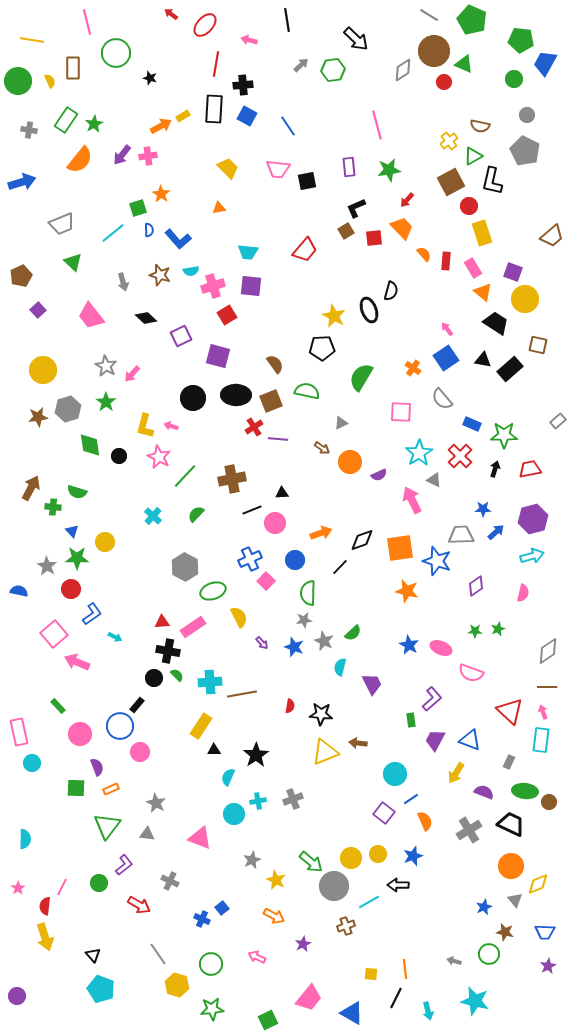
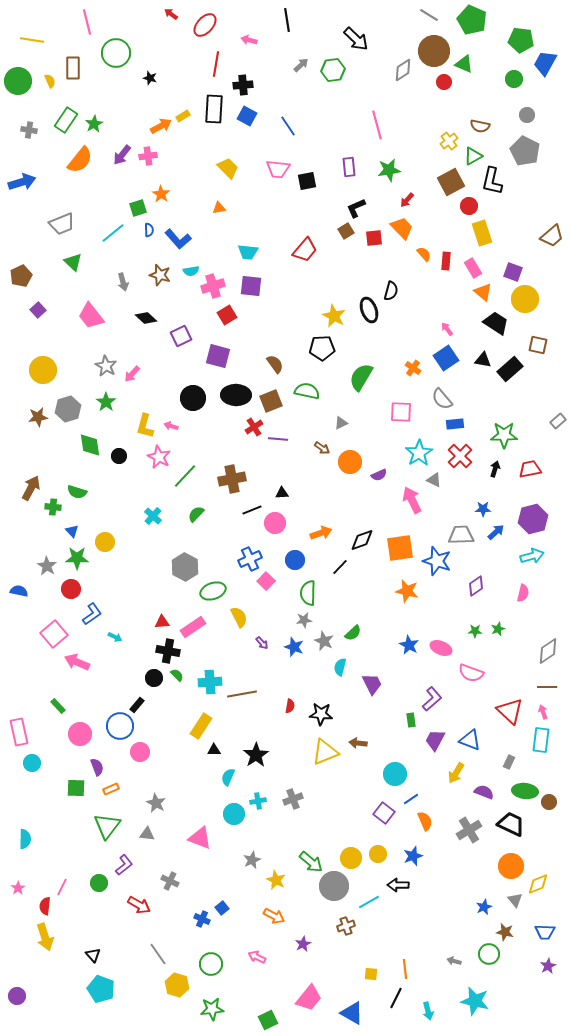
blue rectangle at (472, 424): moved 17 px left; rotated 30 degrees counterclockwise
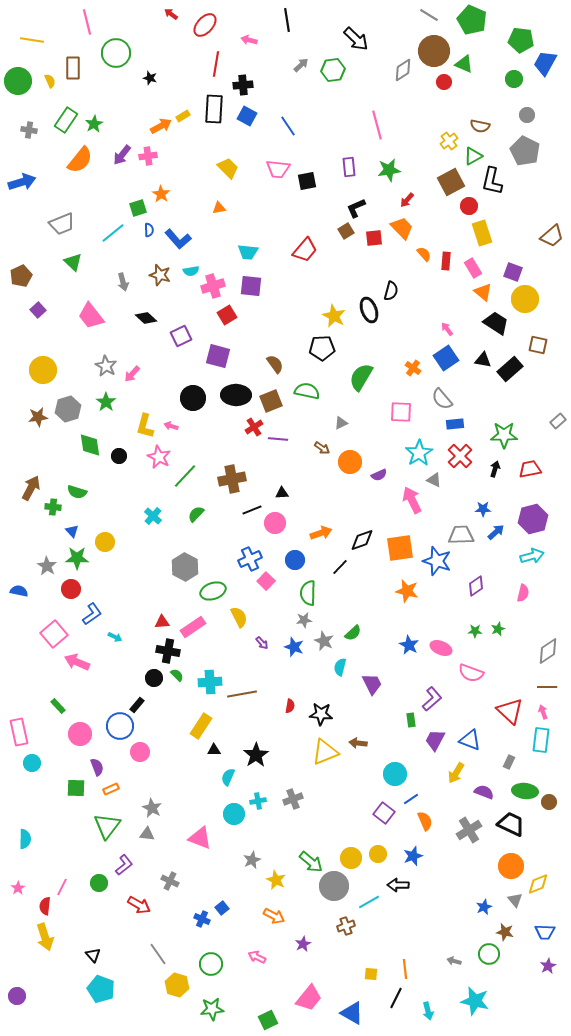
gray star at (156, 803): moved 4 px left, 5 px down
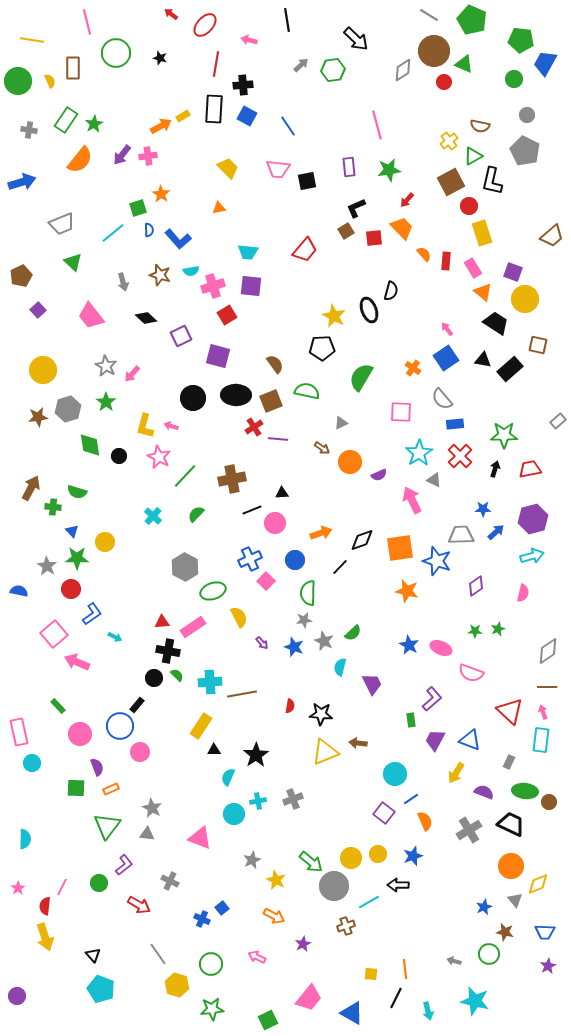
black star at (150, 78): moved 10 px right, 20 px up
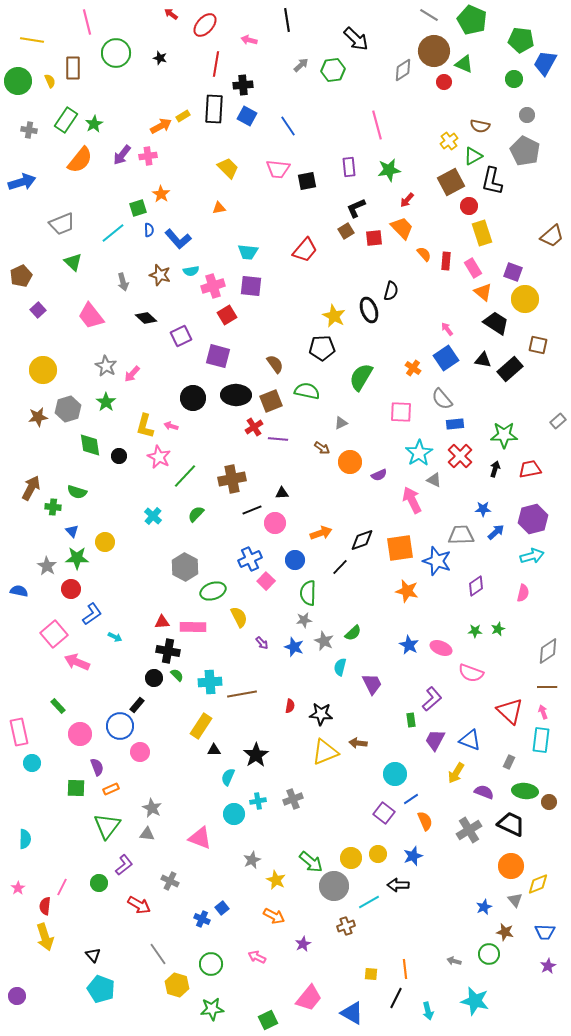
pink rectangle at (193, 627): rotated 35 degrees clockwise
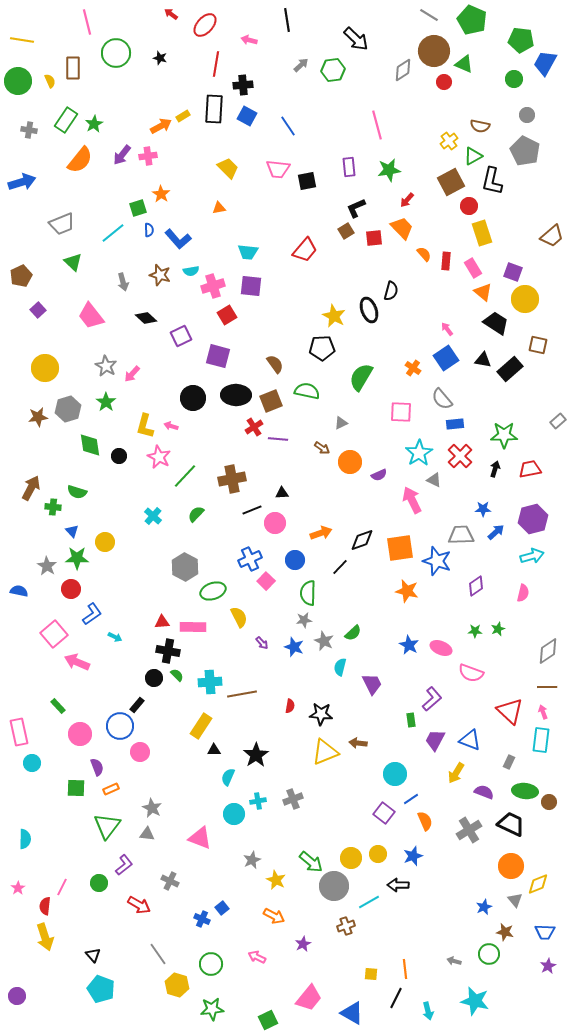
yellow line at (32, 40): moved 10 px left
yellow circle at (43, 370): moved 2 px right, 2 px up
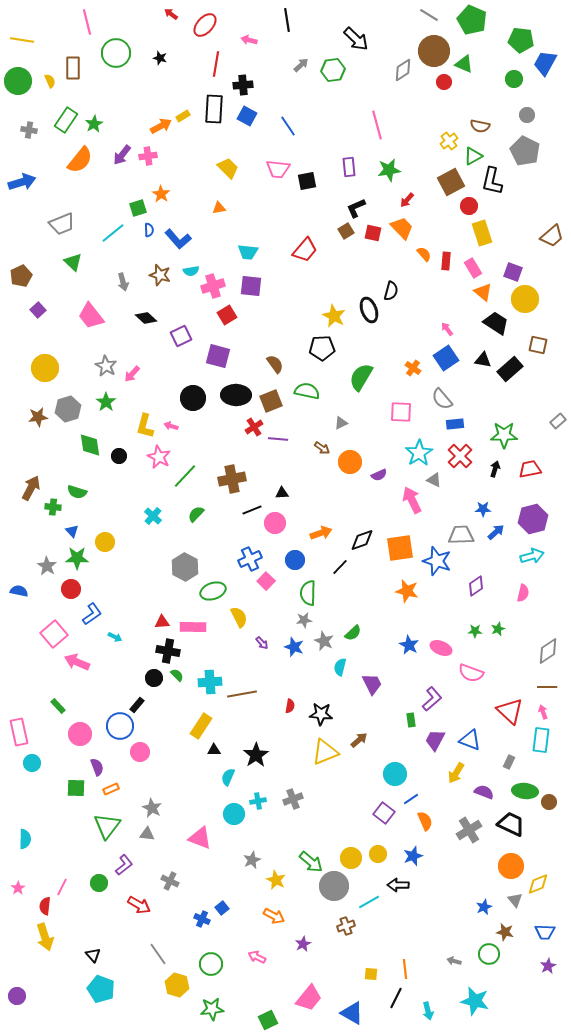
red square at (374, 238): moved 1 px left, 5 px up; rotated 18 degrees clockwise
brown arrow at (358, 743): moved 1 px right, 3 px up; rotated 132 degrees clockwise
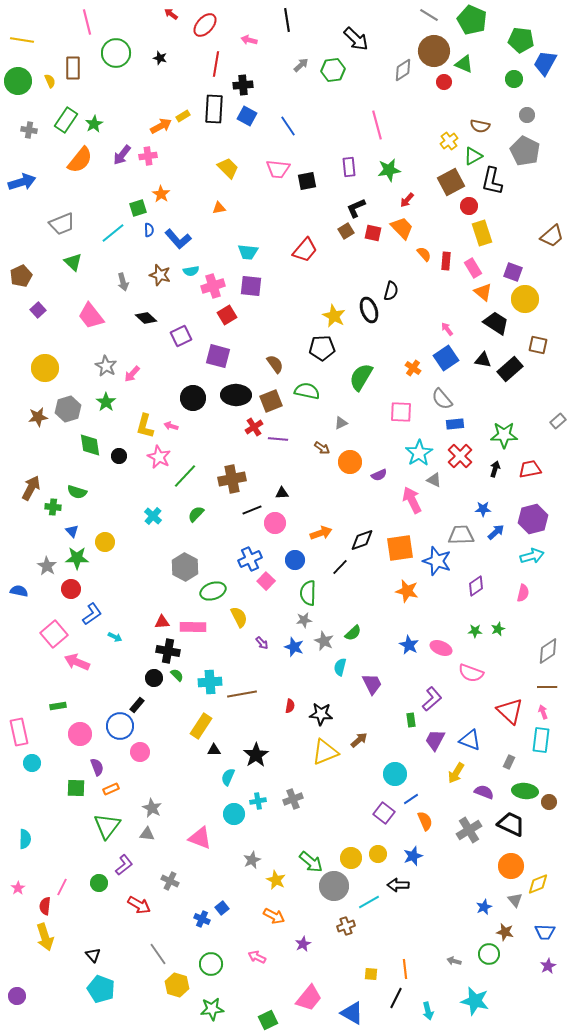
green rectangle at (58, 706): rotated 56 degrees counterclockwise
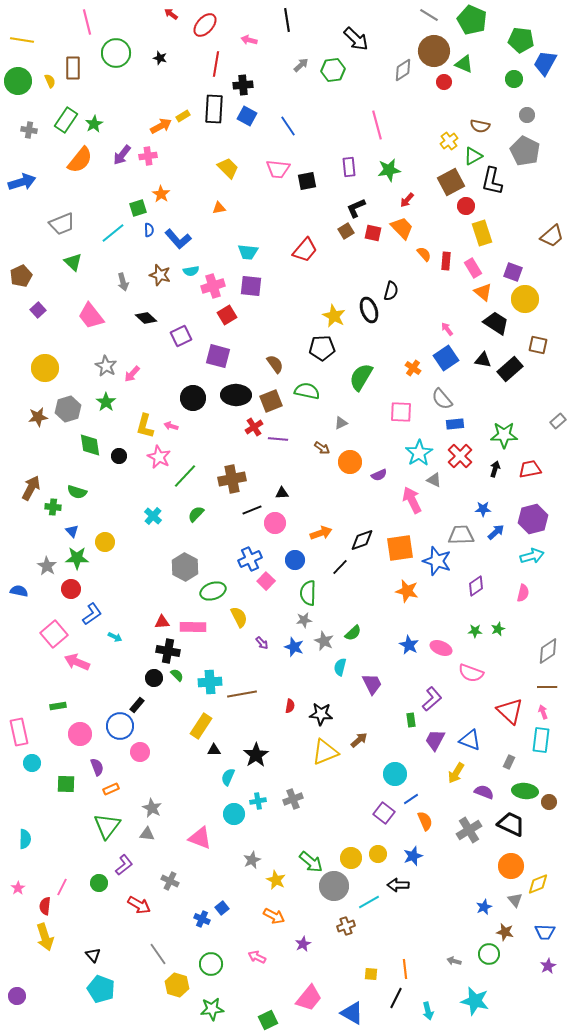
red circle at (469, 206): moved 3 px left
green square at (76, 788): moved 10 px left, 4 px up
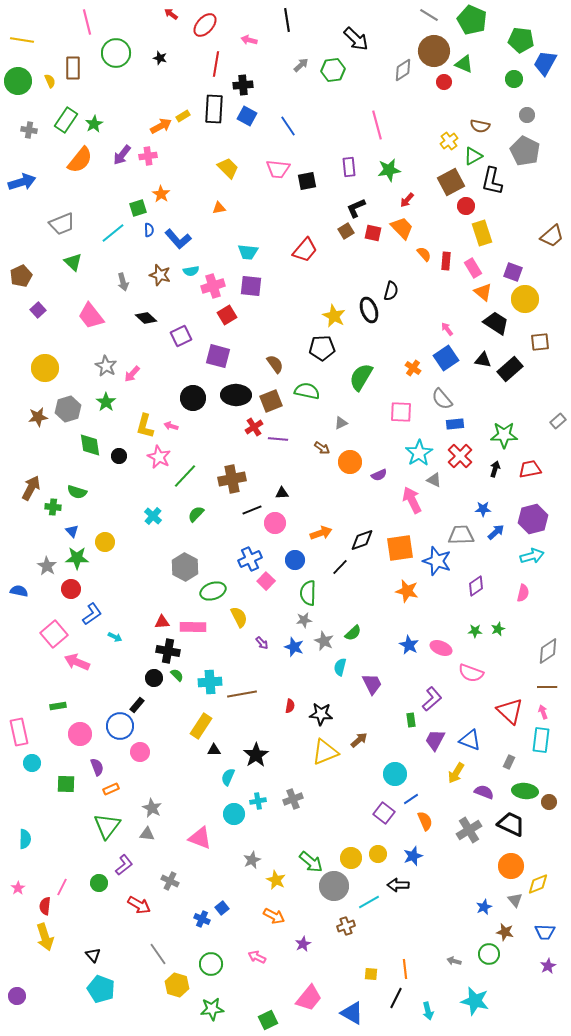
brown square at (538, 345): moved 2 px right, 3 px up; rotated 18 degrees counterclockwise
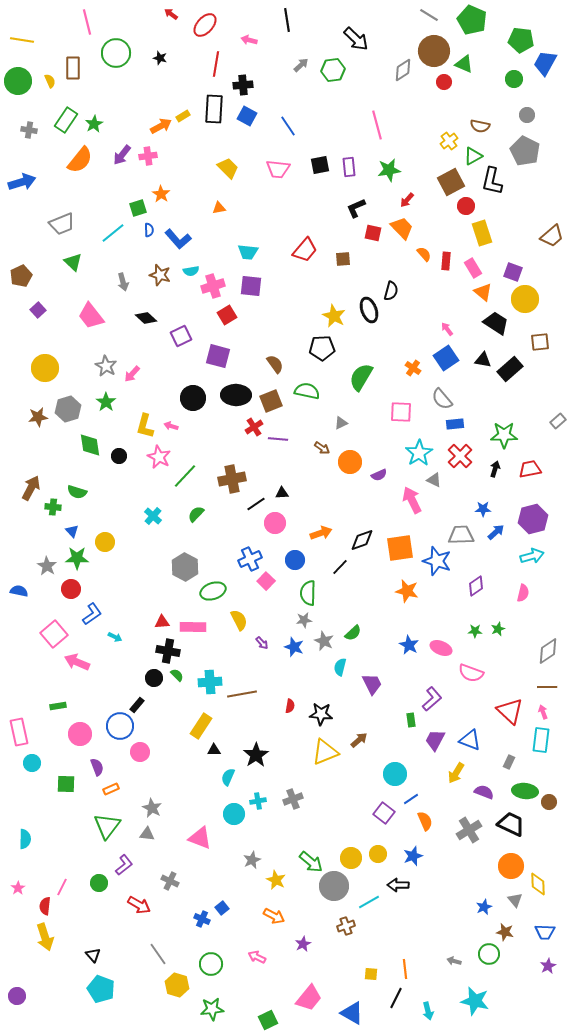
black square at (307, 181): moved 13 px right, 16 px up
brown square at (346, 231): moved 3 px left, 28 px down; rotated 28 degrees clockwise
black line at (252, 510): moved 4 px right, 6 px up; rotated 12 degrees counterclockwise
yellow semicircle at (239, 617): moved 3 px down
yellow diamond at (538, 884): rotated 70 degrees counterclockwise
